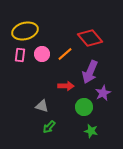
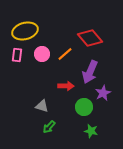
pink rectangle: moved 3 px left
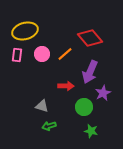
green arrow: moved 1 px up; rotated 32 degrees clockwise
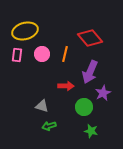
orange line: rotated 35 degrees counterclockwise
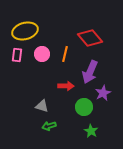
green star: rotated 16 degrees clockwise
